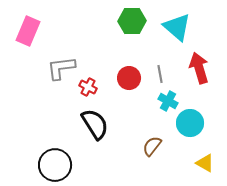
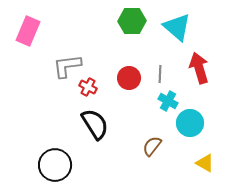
gray L-shape: moved 6 px right, 2 px up
gray line: rotated 12 degrees clockwise
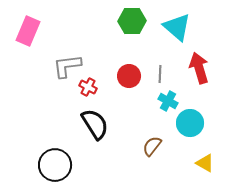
red circle: moved 2 px up
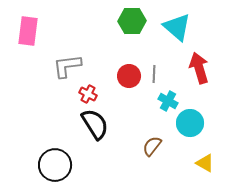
pink rectangle: rotated 16 degrees counterclockwise
gray line: moved 6 px left
red cross: moved 7 px down
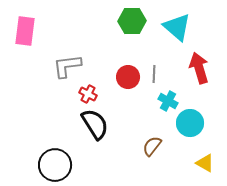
pink rectangle: moved 3 px left
red circle: moved 1 px left, 1 px down
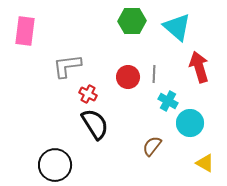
red arrow: moved 1 px up
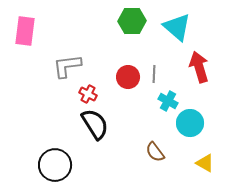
brown semicircle: moved 3 px right, 6 px down; rotated 75 degrees counterclockwise
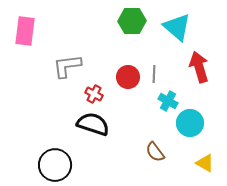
red cross: moved 6 px right
black semicircle: moved 2 px left; rotated 40 degrees counterclockwise
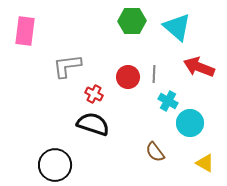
red arrow: rotated 52 degrees counterclockwise
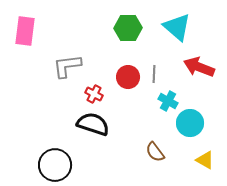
green hexagon: moved 4 px left, 7 px down
yellow triangle: moved 3 px up
